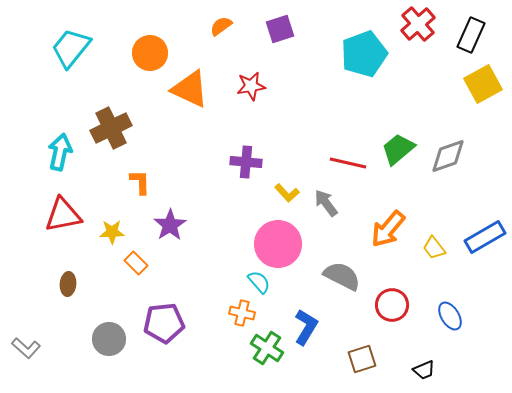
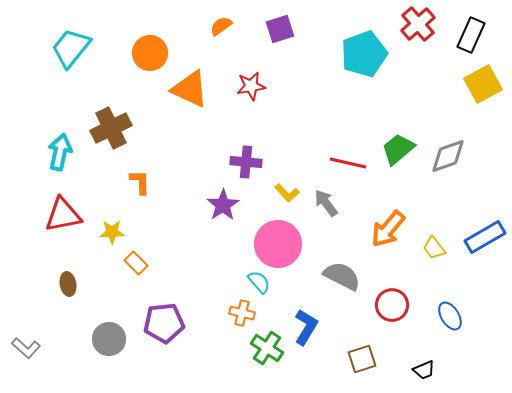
purple star: moved 53 px right, 20 px up
brown ellipse: rotated 15 degrees counterclockwise
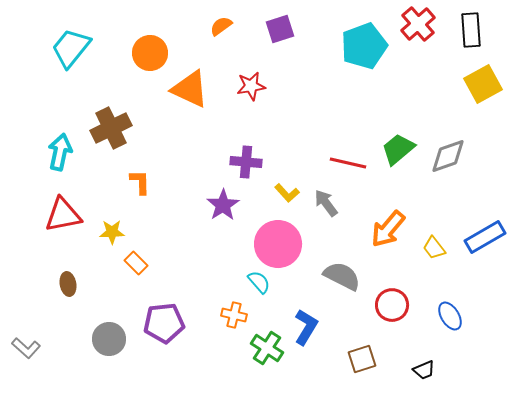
black rectangle: moved 5 px up; rotated 28 degrees counterclockwise
cyan pentagon: moved 8 px up
orange cross: moved 8 px left, 2 px down
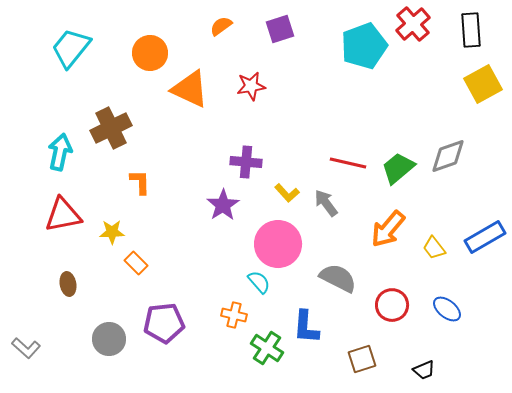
red cross: moved 5 px left
green trapezoid: moved 19 px down
gray semicircle: moved 4 px left, 2 px down
blue ellipse: moved 3 px left, 7 px up; rotated 20 degrees counterclockwise
blue L-shape: rotated 153 degrees clockwise
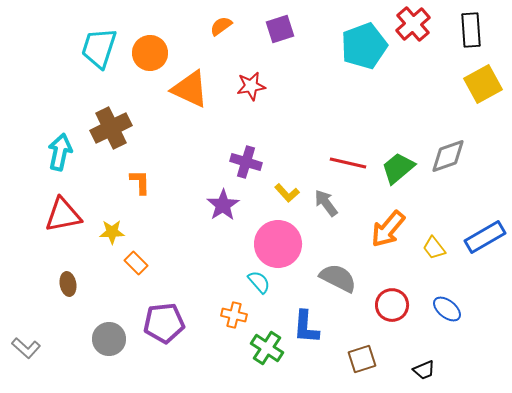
cyan trapezoid: moved 28 px right; rotated 21 degrees counterclockwise
purple cross: rotated 12 degrees clockwise
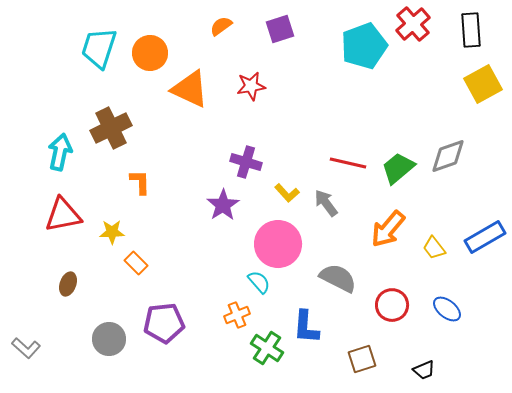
brown ellipse: rotated 30 degrees clockwise
orange cross: moved 3 px right; rotated 35 degrees counterclockwise
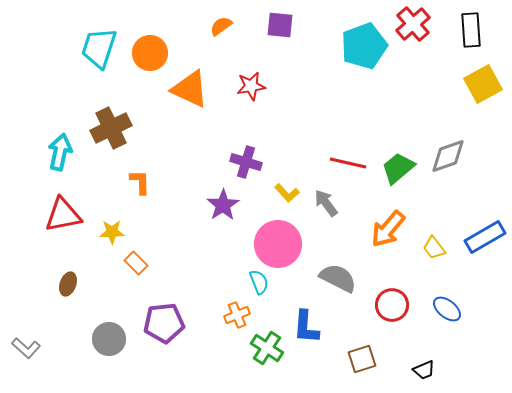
purple square: moved 4 px up; rotated 24 degrees clockwise
cyan semicircle: rotated 20 degrees clockwise
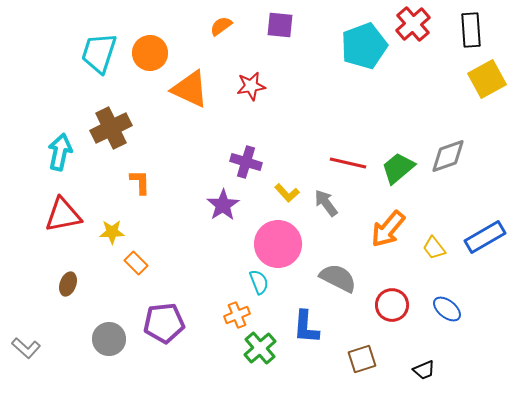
cyan trapezoid: moved 5 px down
yellow square: moved 4 px right, 5 px up
green cross: moved 7 px left; rotated 16 degrees clockwise
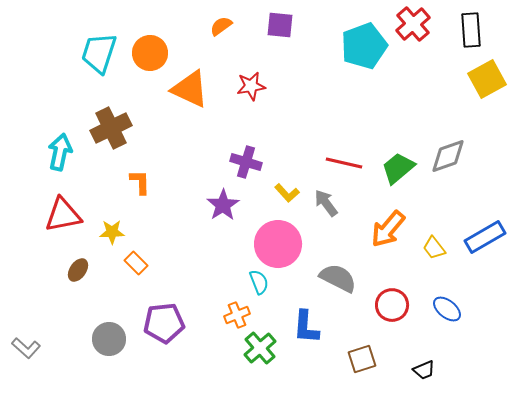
red line: moved 4 px left
brown ellipse: moved 10 px right, 14 px up; rotated 15 degrees clockwise
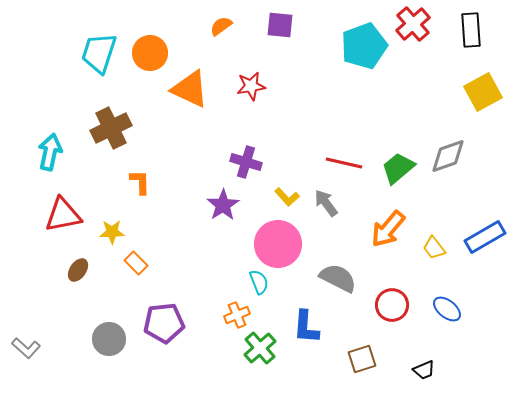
yellow square: moved 4 px left, 13 px down
cyan arrow: moved 10 px left
yellow L-shape: moved 4 px down
